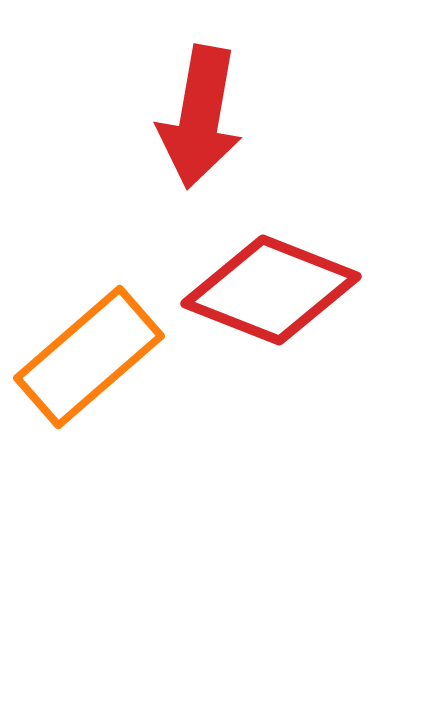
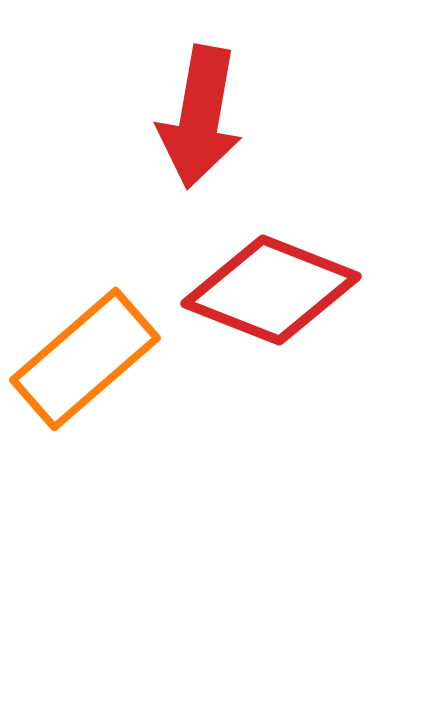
orange rectangle: moved 4 px left, 2 px down
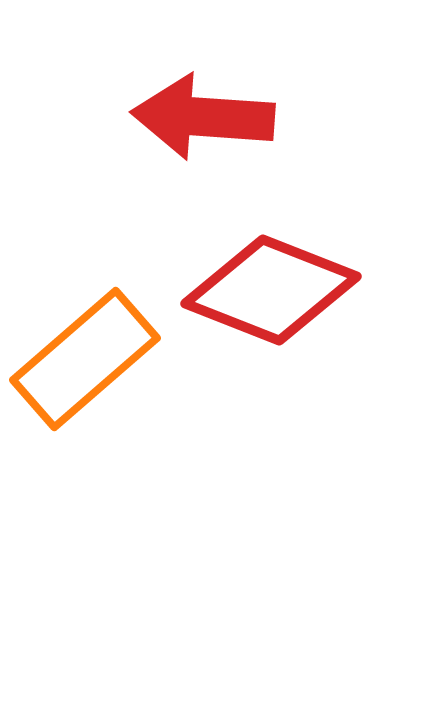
red arrow: moved 3 px right; rotated 84 degrees clockwise
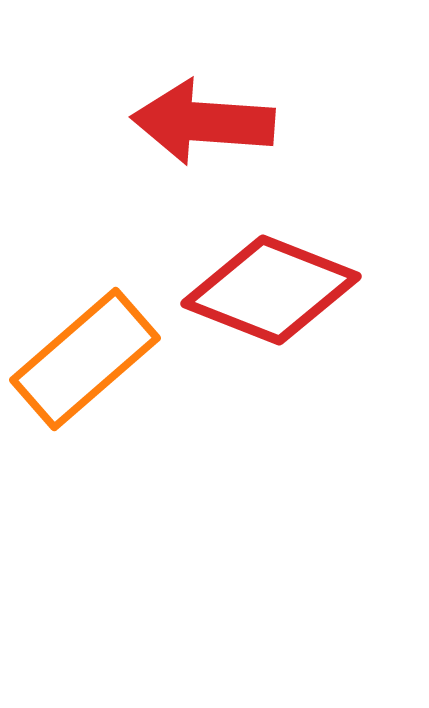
red arrow: moved 5 px down
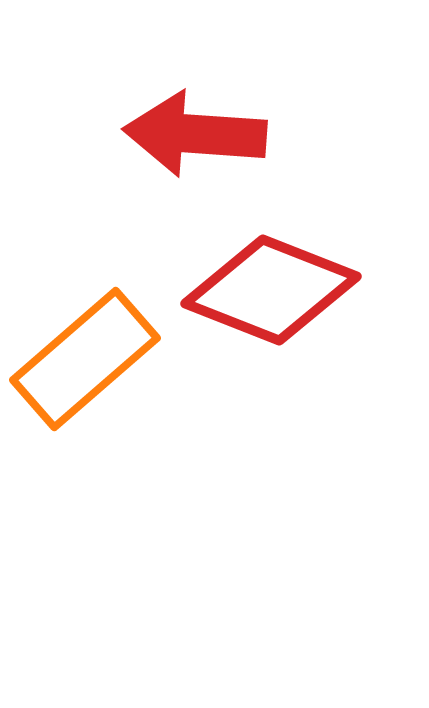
red arrow: moved 8 px left, 12 px down
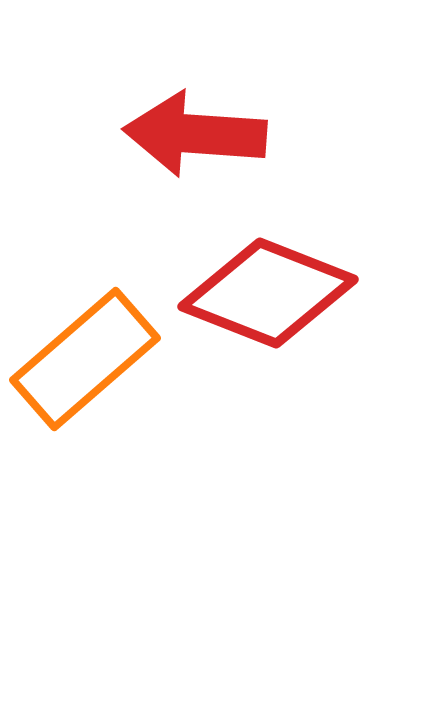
red diamond: moved 3 px left, 3 px down
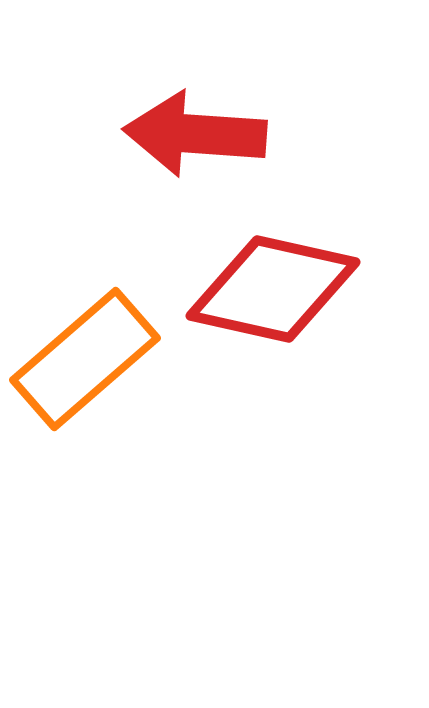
red diamond: moved 5 px right, 4 px up; rotated 9 degrees counterclockwise
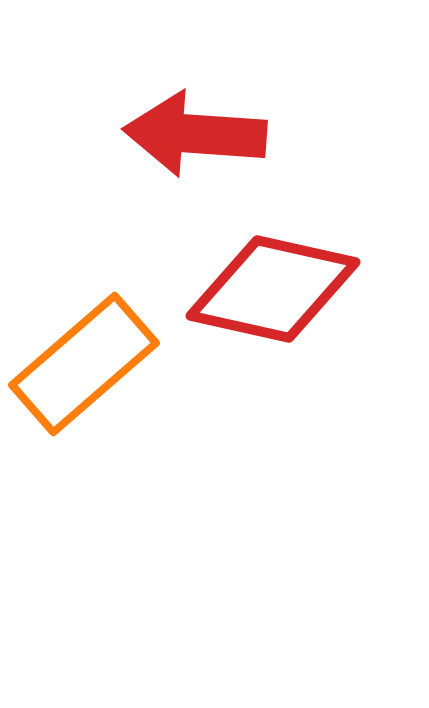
orange rectangle: moved 1 px left, 5 px down
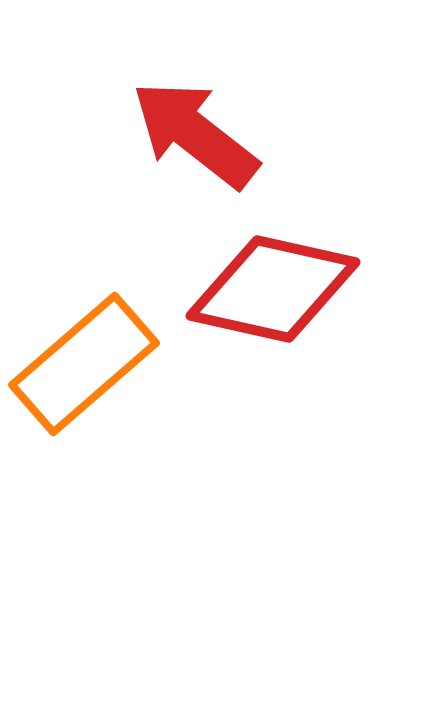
red arrow: rotated 34 degrees clockwise
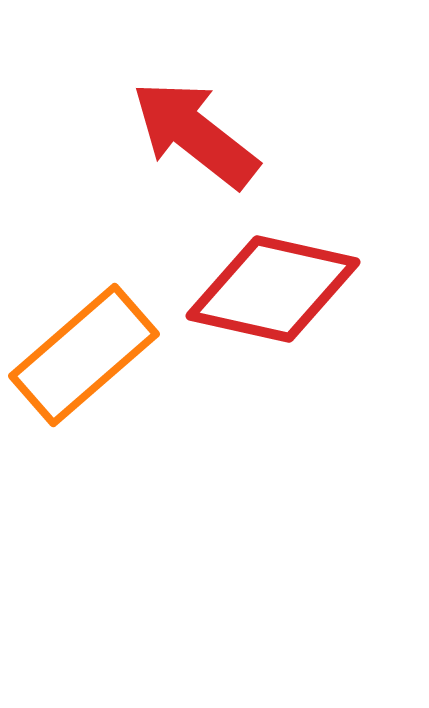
orange rectangle: moved 9 px up
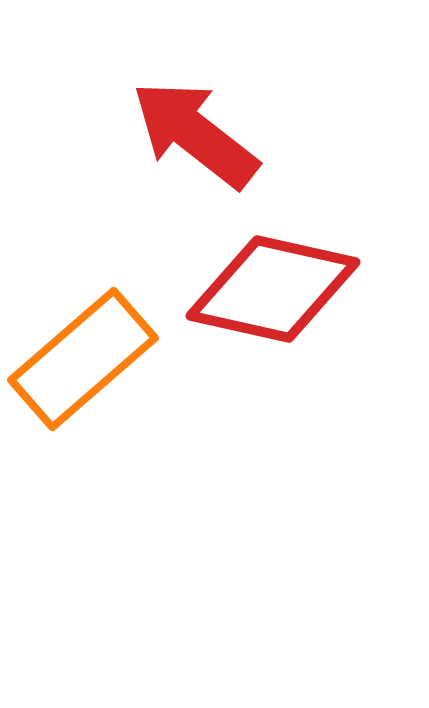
orange rectangle: moved 1 px left, 4 px down
